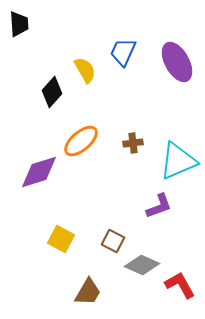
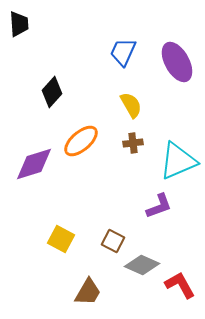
yellow semicircle: moved 46 px right, 35 px down
purple diamond: moved 5 px left, 8 px up
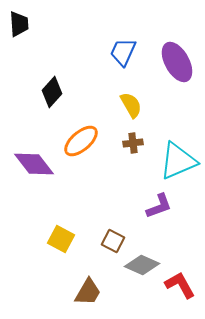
purple diamond: rotated 69 degrees clockwise
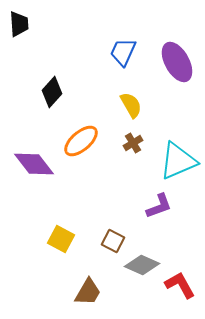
brown cross: rotated 24 degrees counterclockwise
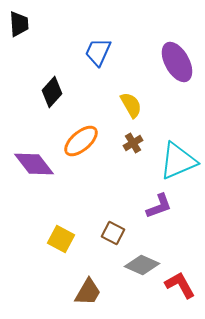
blue trapezoid: moved 25 px left
brown square: moved 8 px up
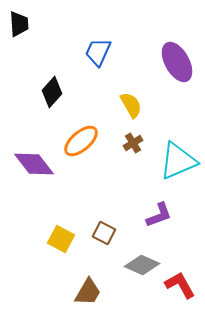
purple L-shape: moved 9 px down
brown square: moved 9 px left
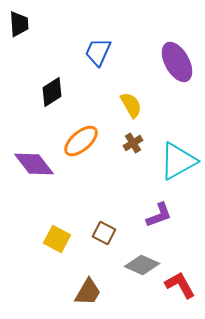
black diamond: rotated 16 degrees clockwise
cyan triangle: rotated 6 degrees counterclockwise
yellow square: moved 4 px left
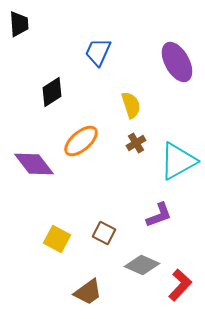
yellow semicircle: rotated 12 degrees clockwise
brown cross: moved 3 px right
red L-shape: rotated 72 degrees clockwise
brown trapezoid: rotated 24 degrees clockwise
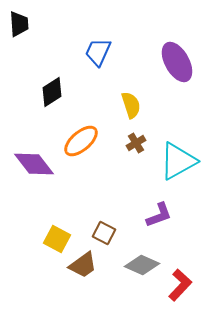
brown trapezoid: moved 5 px left, 27 px up
